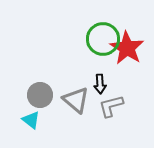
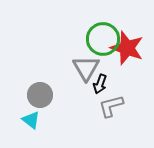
red star: rotated 12 degrees counterclockwise
black arrow: rotated 24 degrees clockwise
gray triangle: moved 10 px right, 32 px up; rotated 20 degrees clockwise
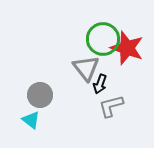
gray triangle: rotated 8 degrees counterclockwise
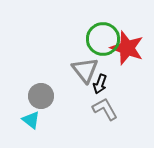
gray triangle: moved 1 px left, 2 px down
gray circle: moved 1 px right, 1 px down
gray L-shape: moved 6 px left, 3 px down; rotated 76 degrees clockwise
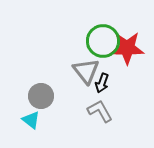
green circle: moved 2 px down
red star: rotated 20 degrees counterclockwise
gray triangle: moved 1 px right, 1 px down
black arrow: moved 2 px right, 1 px up
gray L-shape: moved 5 px left, 2 px down
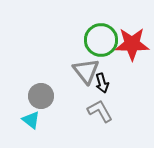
green circle: moved 2 px left, 1 px up
red star: moved 5 px right, 4 px up
black arrow: rotated 36 degrees counterclockwise
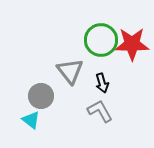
gray triangle: moved 16 px left
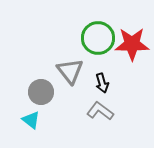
green circle: moved 3 px left, 2 px up
gray circle: moved 4 px up
gray L-shape: rotated 24 degrees counterclockwise
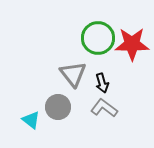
gray triangle: moved 3 px right, 3 px down
gray circle: moved 17 px right, 15 px down
gray L-shape: moved 4 px right, 3 px up
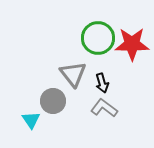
gray circle: moved 5 px left, 6 px up
cyan triangle: rotated 18 degrees clockwise
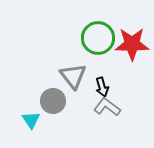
gray triangle: moved 2 px down
black arrow: moved 4 px down
gray L-shape: moved 3 px right, 1 px up
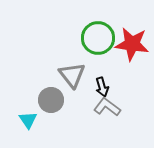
red star: rotated 8 degrees clockwise
gray triangle: moved 1 px left, 1 px up
gray circle: moved 2 px left, 1 px up
cyan triangle: moved 3 px left
